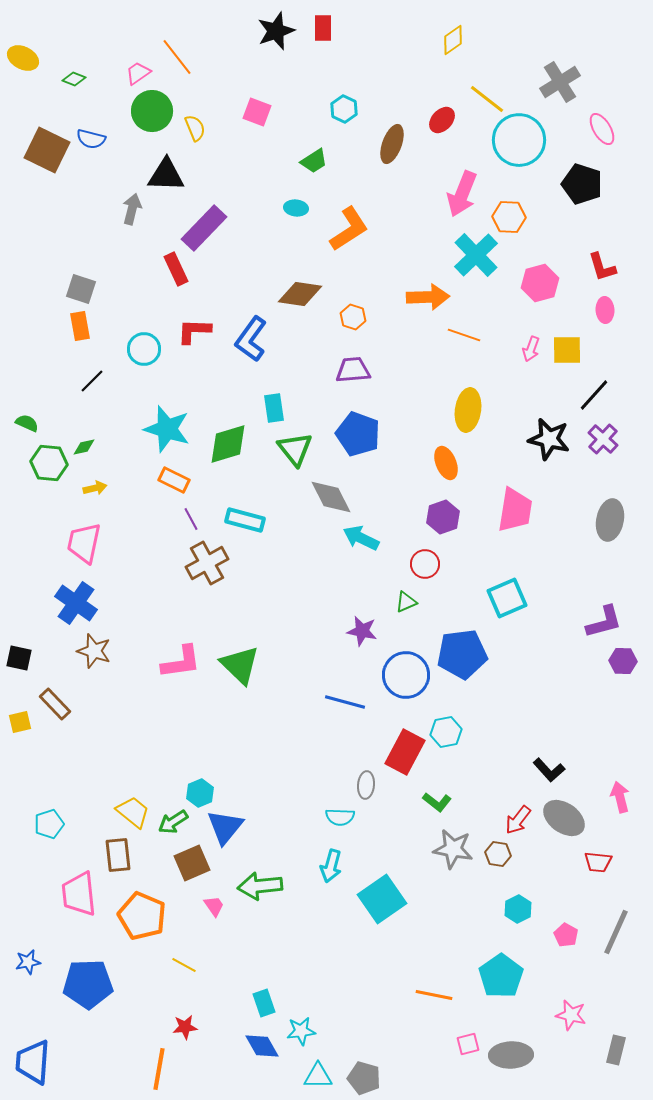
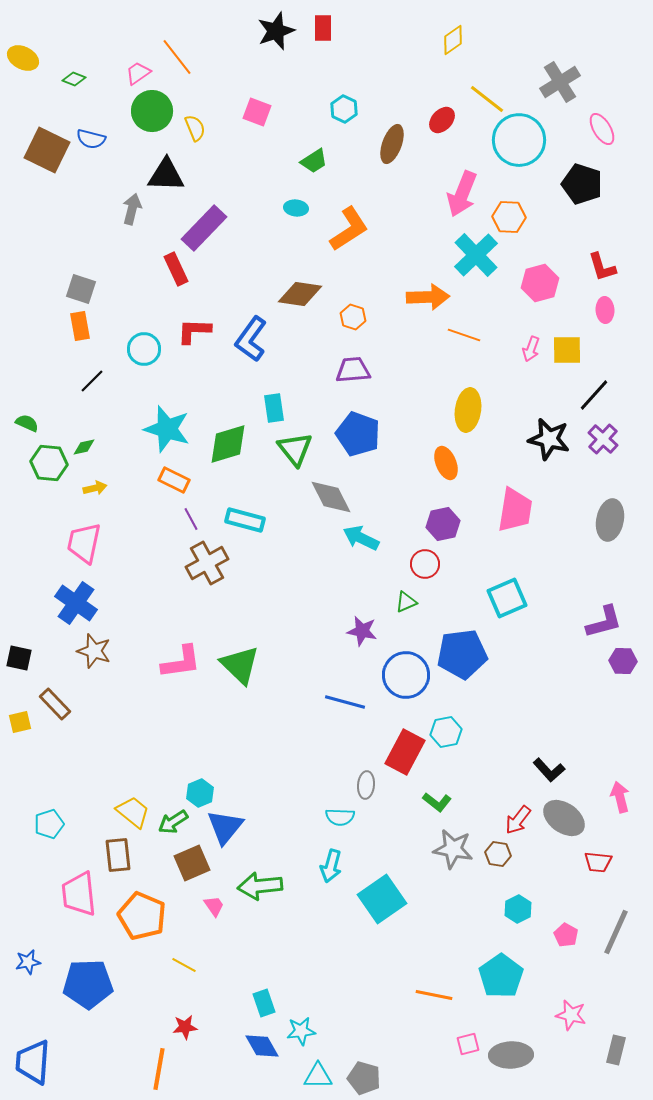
purple hexagon at (443, 517): moved 7 px down; rotated 8 degrees clockwise
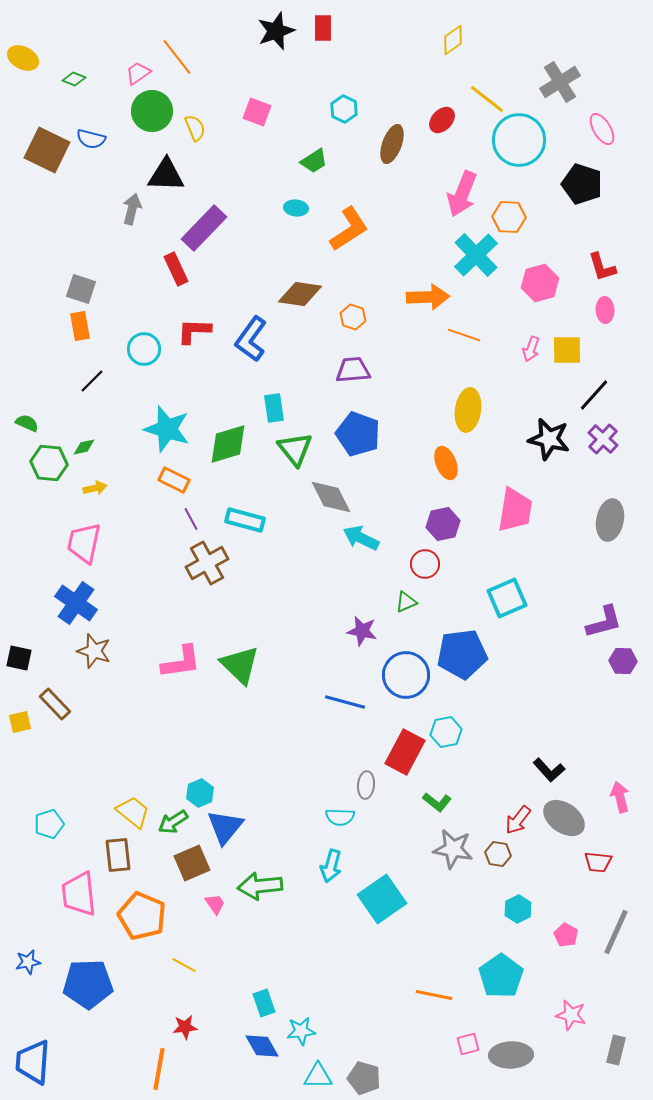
pink trapezoid at (214, 906): moved 1 px right, 2 px up
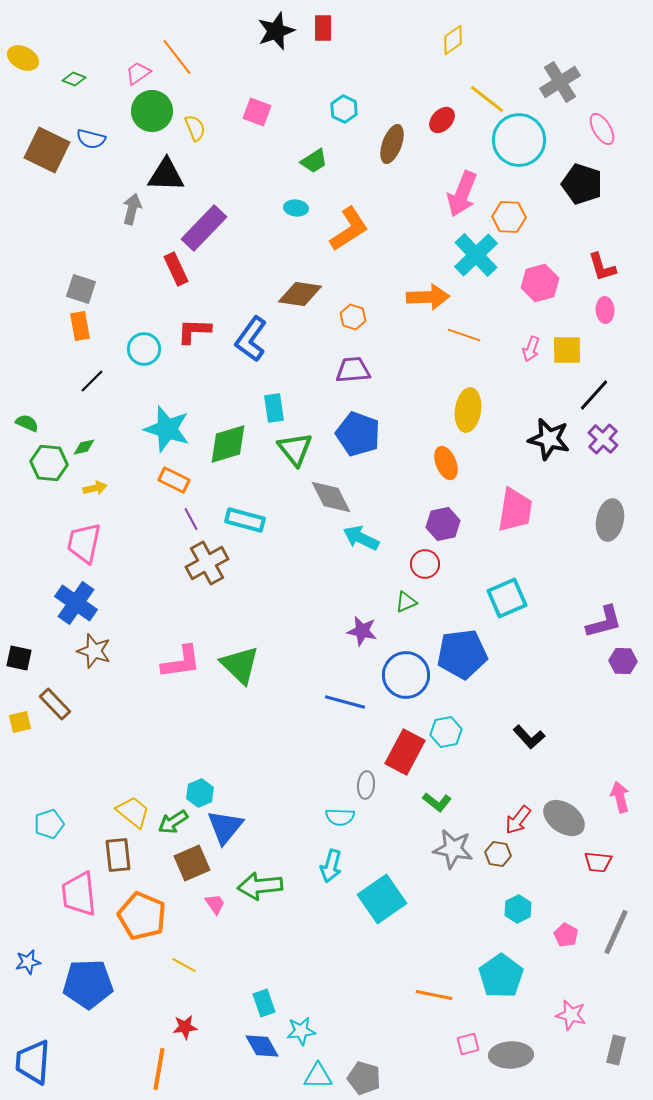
black L-shape at (549, 770): moved 20 px left, 33 px up
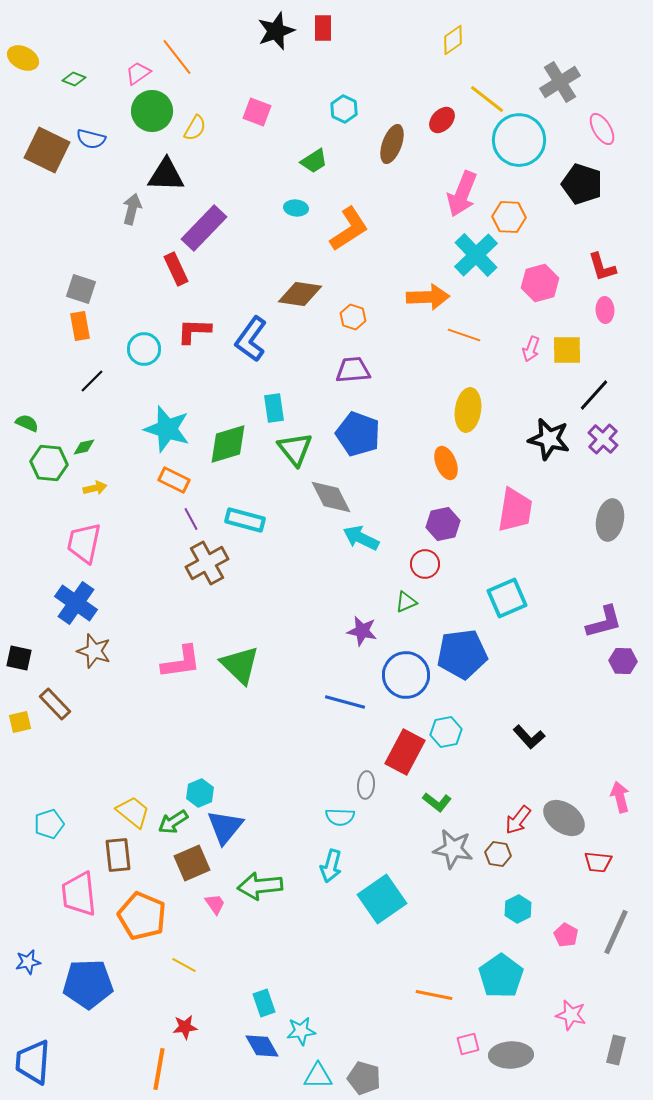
yellow semicircle at (195, 128): rotated 52 degrees clockwise
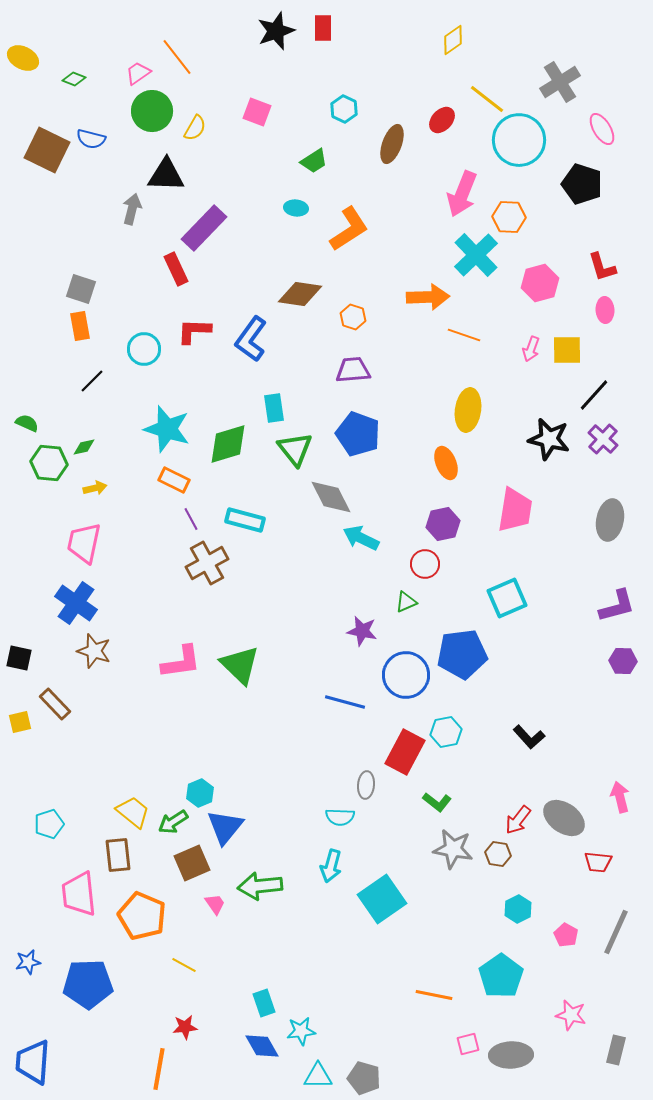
purple L-shape at (604, 622): moved 13 px right, 16 px up
